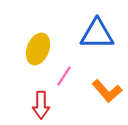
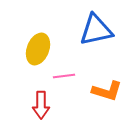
blue triangle: moved 1 px left, 4 px up; rotated 12 degrees counterclockwise
pink line: rotated 50 degrees clockwise
orange L-shape: rotated 32 degrees counterclockwise
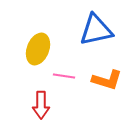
pink line: rotated 15 degrees clockwise
orange L-shape: moved 11 px up
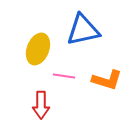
blue triangle: moved 13 px left
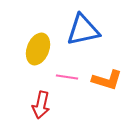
pink line: moved 3 px right, 1 px down
red arrow: rotated 12 degrees clockwise
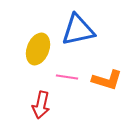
blue triangle: moved 5 px left
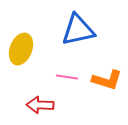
yellow ellipse: moved 17 px left
red arrow: moved 1 px left; rotated 80 degrees clockwise
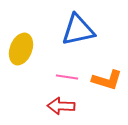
red arrow: moved 21 px right, 1 px down
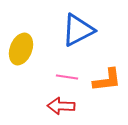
blue triangle: rotated 15 degrees counterclockwise
orange L-shape: rotated 24 degrees counterclockwise
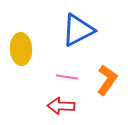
yellow ellipse: rotated 24 degrees counterclockwise
orange L-shape: rotated 48 degrees counterclockwise
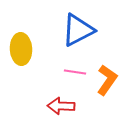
pink line: moved 8 px right, 5 px up
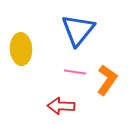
blue triangle: rotated 24 degrees counterclockwise
